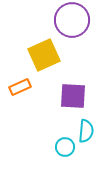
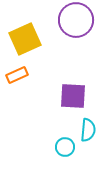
purple circle: moved 4 px right
yellow square: moved 19 px left, 16 px up
orange rectangle: moved 3 px left, 12 px up
cyan semicircle: moved 2 px right, 1 px up
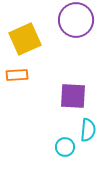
orange rectangle: rotated 20 degrees clockwise
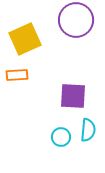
cyan circle: moved 4 px left, 10 px up
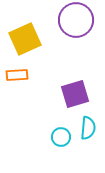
purple square: moved 2 px right, 2 px up; rotated 20 degrees counterclockwise
cyan semicircle: moved 2 px up
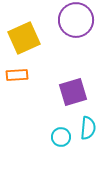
yellow square: moved 1 px left, 1 px up
purple square: moved 2 px left, 2 px up
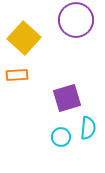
yellow square: rotated 24 degrees counterclockwise
purple square: moved 6 px left, 6 px down
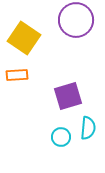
yellow square: rotated 8 degrees counterclockwise
purple square: moved 1 px right, 2 px up
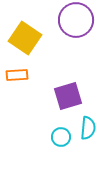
yellow square: moved 1 px right
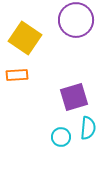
purple square: moved 6 px right, 1 px down
